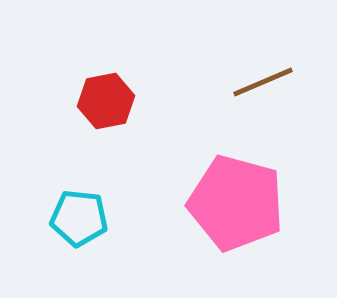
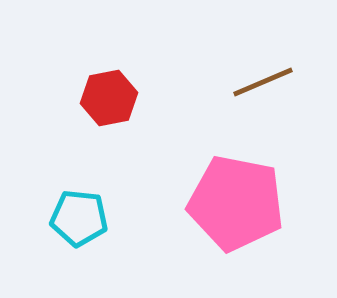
red hexagon: moved 3 px right, 3 px up
pink pentagon: rotated 4 degrees counterclockwise
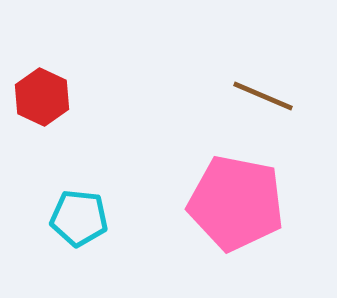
brown line: moved 14 px down; rotated 46 degrees clockwise
red hexagon: moved 67 px left, 1 px up; rotated 24 degrees counterclockwise
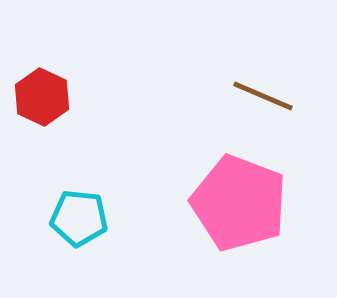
pink pentagon: moved 3 px right; rotated 10 degrees clockwise
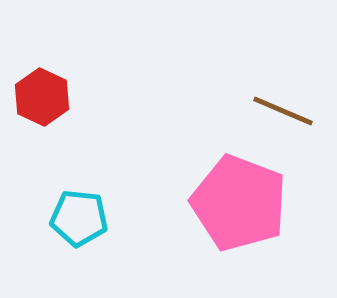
brown line: moved 20 px right, 15 px down
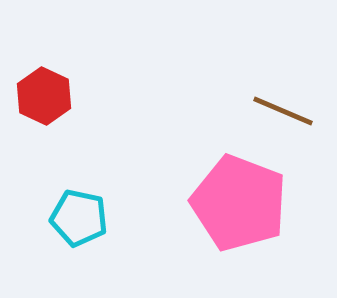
red hexagon: moved 2 px right, 1 px up
cyan pentagon: rotated 6 degrees clockwise
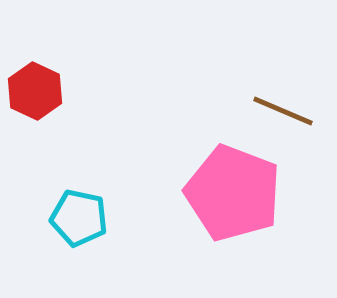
red hexagon: moved 9 px left, 5 px up
pink pentagon: moved 6 px left, 10 px up
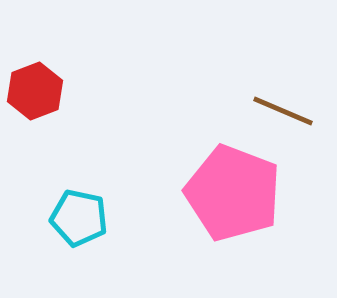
red hexagon: rotated 14 degrees clockwise
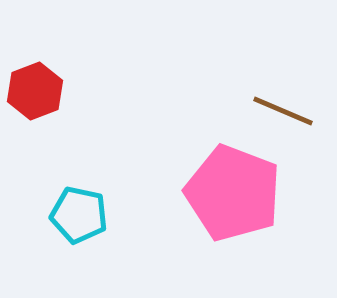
cyan pentagon: moved 3 px up
